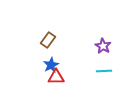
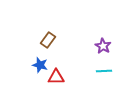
blue star: moved 11 px left; rotated 28 degrees counterclockwise
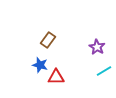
purple star: moved 6 px left, 1 px down
cyan line: rotated 28 degrees counterclockwise
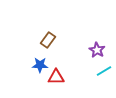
purple star: moved 3 px down
blue star: rotated 14 degrees counterclockwise
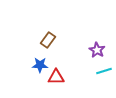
cyan line: rotated 14 degrees clockwise
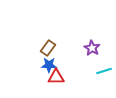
brown rectangle: moved 8 px down
purple star: moved 5 px left, 2 px up
blue star: moved 9 px right
